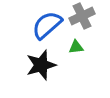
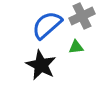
black star: rotated 28 degrees counterclockwise
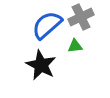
gray cross: moved 1 px left, 1 px down
green triangle: moved 1 px left, 1 px up
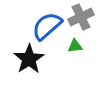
blue semicircle: moved 1 px down
black star: moved 12 px left, 6 px up; rotated 12 degrees clockwise
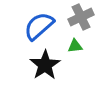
blue semicircle: moved 8 px left
black star: moved 16 px right, 6 px down
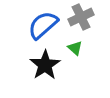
blue semicircle: moved 4 px right, 1 px up
green triangle: moved 2 px down; rotated 49 degrees clockwise
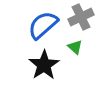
green triangle: moved 1 px up
black star: moved 1 px left
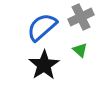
blue semicircle: moved 1 px left, 2 px down
green triangle: moved 5 px right, 3 px down
